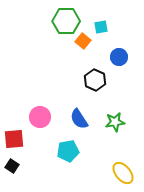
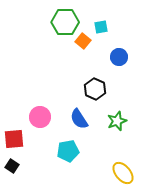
green hexagon: moved 1 px left, 1 px down
black hexagon: moved 9 px down
green star: moved 2 px right, 1 px up; rotated 12 degrees counterclockwise
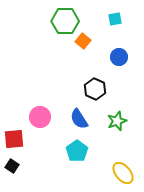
green hexagon: moved 1 px up
cyan square: moved 14 px right, 8 px up
cyan pentagon: moved 9 px right; rotated 25 degrees counterclockwise
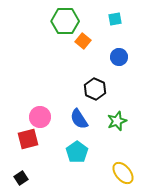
red square: moved 14 px right; rotated 10 degrees counterclockwise
cyan pentagon: moved 1 px down
black square: moved 9 px right, 12 px down; rotated 24 degrees clockwise
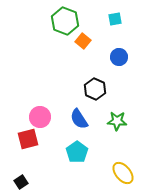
green hexagon: rotated 20 degrees clockwise
green star: rotated 24 degrees clockwise
black square: moved 4 px down
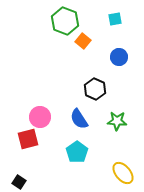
black square: moved 2 px left; rotated 24 degrees counterclockwise
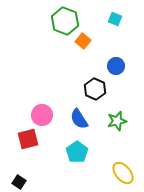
cyan square: rotated 32 degrees clockwise
blue circle: moved 3 px left, 9 px down
pink circle: moved 2 px right, 2 px up
green star: rotated 18 degrees counterclockwise
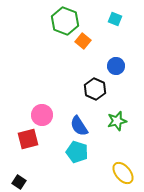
blue semicircle: moved 7 px down
cyan pentagon: rotated 20 degrees counterclockwise
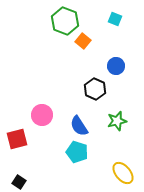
red square: moved 11 px left
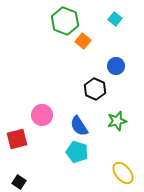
cyan square: rotated 16 degrees clockwise
